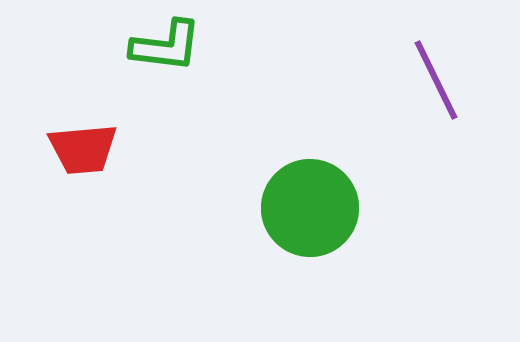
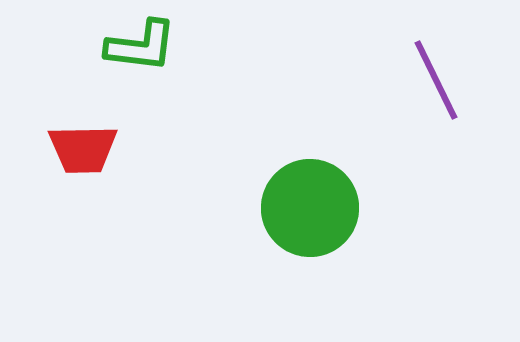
green L-shape: moved 25 px left
red trapezoid: rotated 4 degrees clockwise
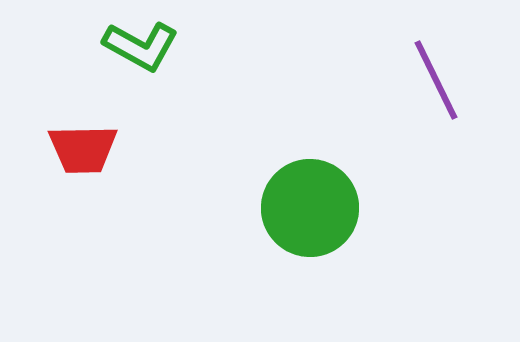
green L-shape: rotated 22 degrees clockwise
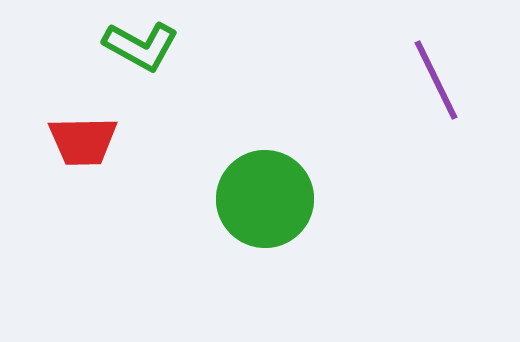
red trapezoid: moved 8 px up
green circle: moved 45 px left, 9 px up
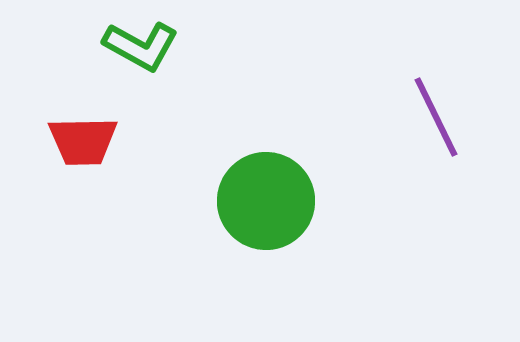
purple line: moved 37 px down
green circle: moved 1 px right, 2 px down
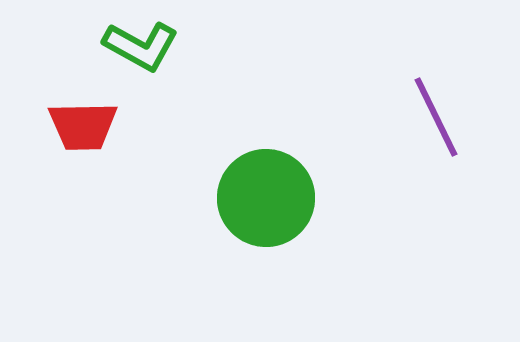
red trapezoid: moved 15 px up
green circle: moved 3 px up
